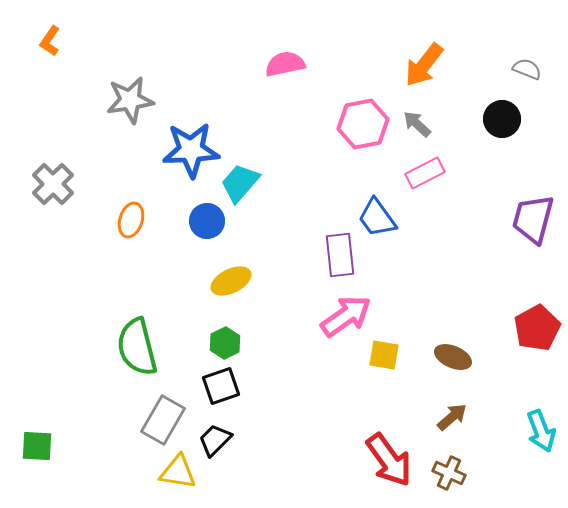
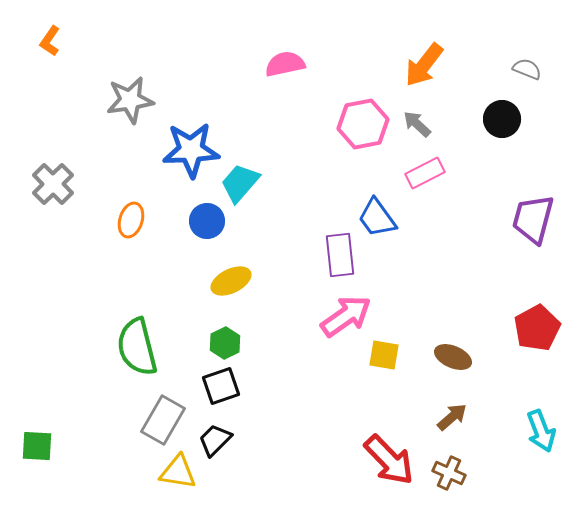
red arrow: rotated 8 degrees counterclockwise
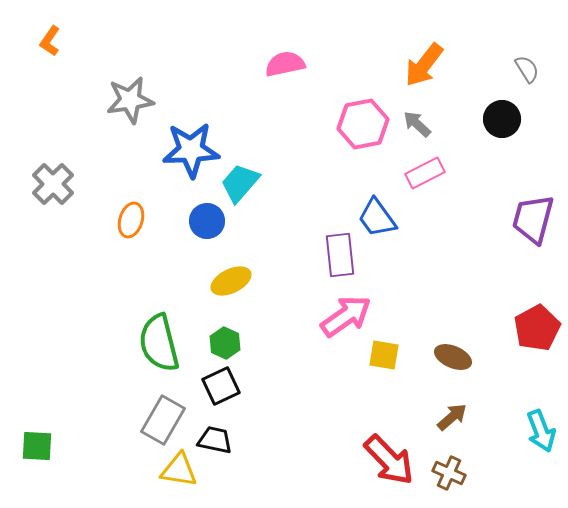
gray semicircle: rotated 36 degrees clockwise
green hexagon: rotated 8 degrees counterclockwise
green semicircle: moved 22 px right, 4 px up
black square: rotated 6 degrees counterclockwise
black trapezoid: rotated 57 degrees clockwise
yellow triangle: moved 1 px right, 2 px up
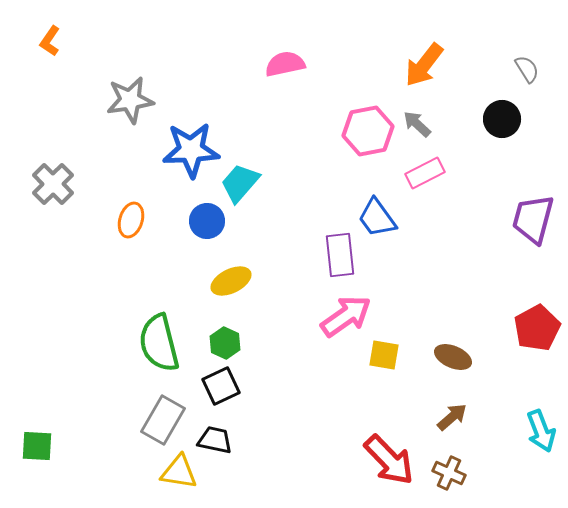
pink hexagon: moved 5 px right, 7 px down
yellow triangle: moved 2 px down
